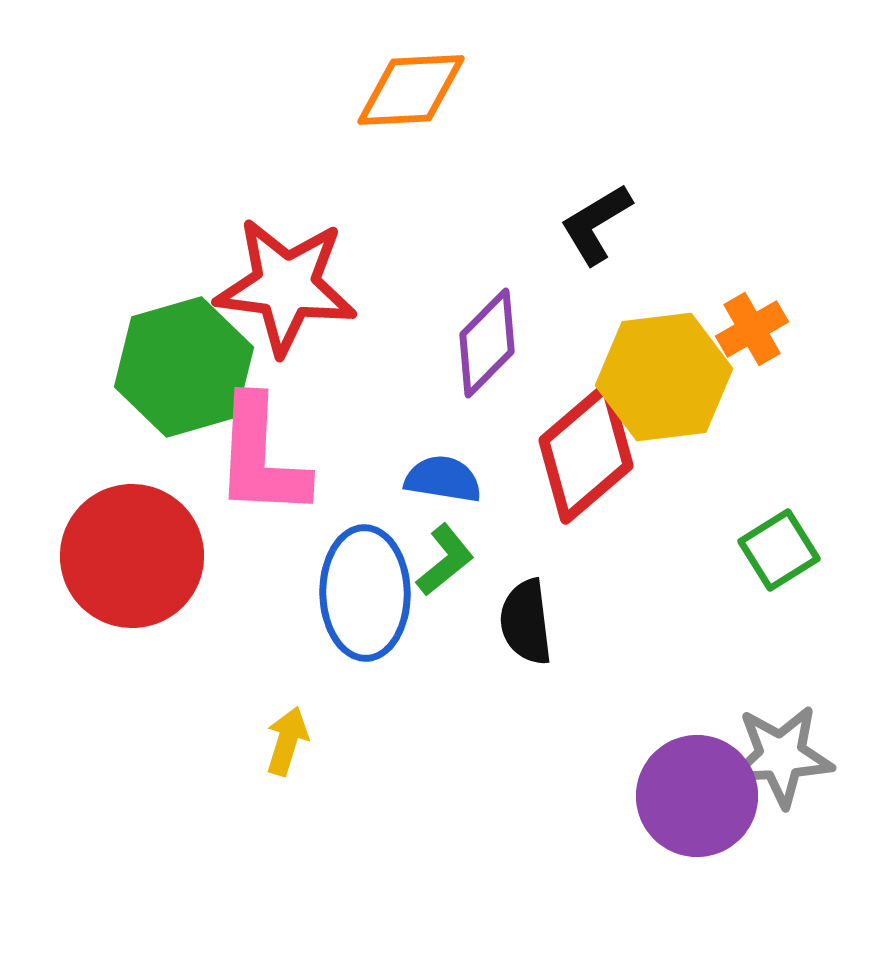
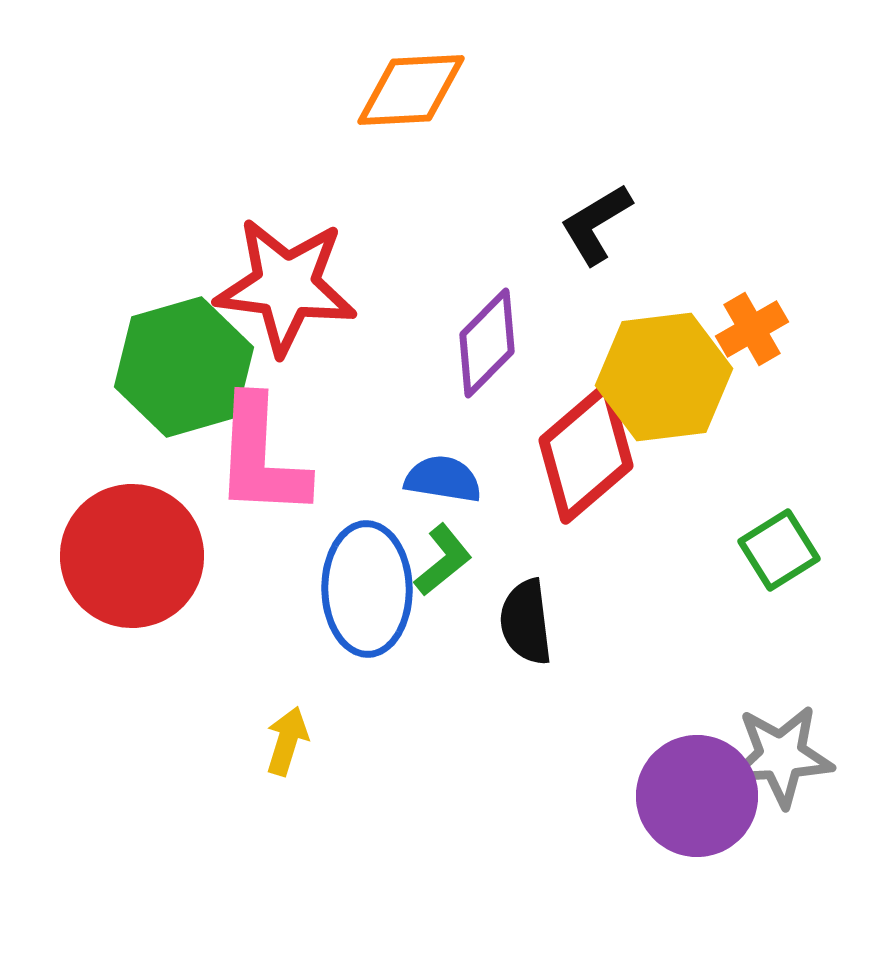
green L-shape: moved 2 px left
blue ellipse: moved 2 px right, 4 px up
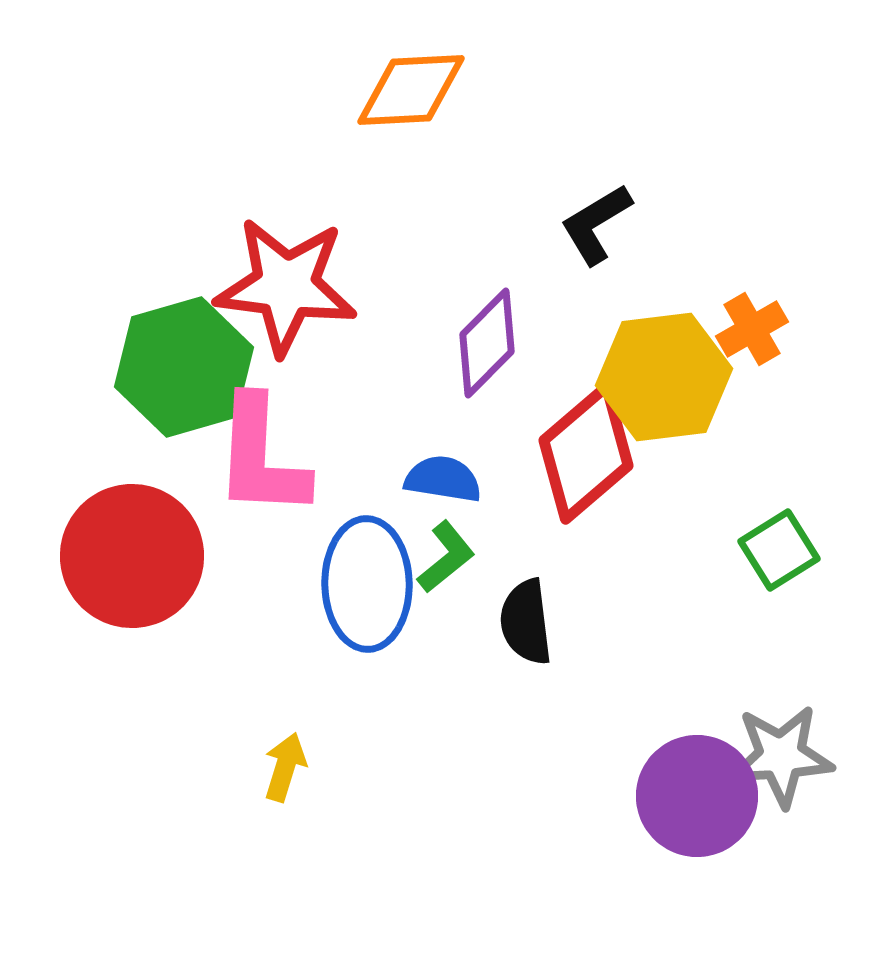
green L-shape: moved 3 px right, 3 px up
blue ellipse: moved 5 px up
yellow arrow: moved 2 px left, 26 px down
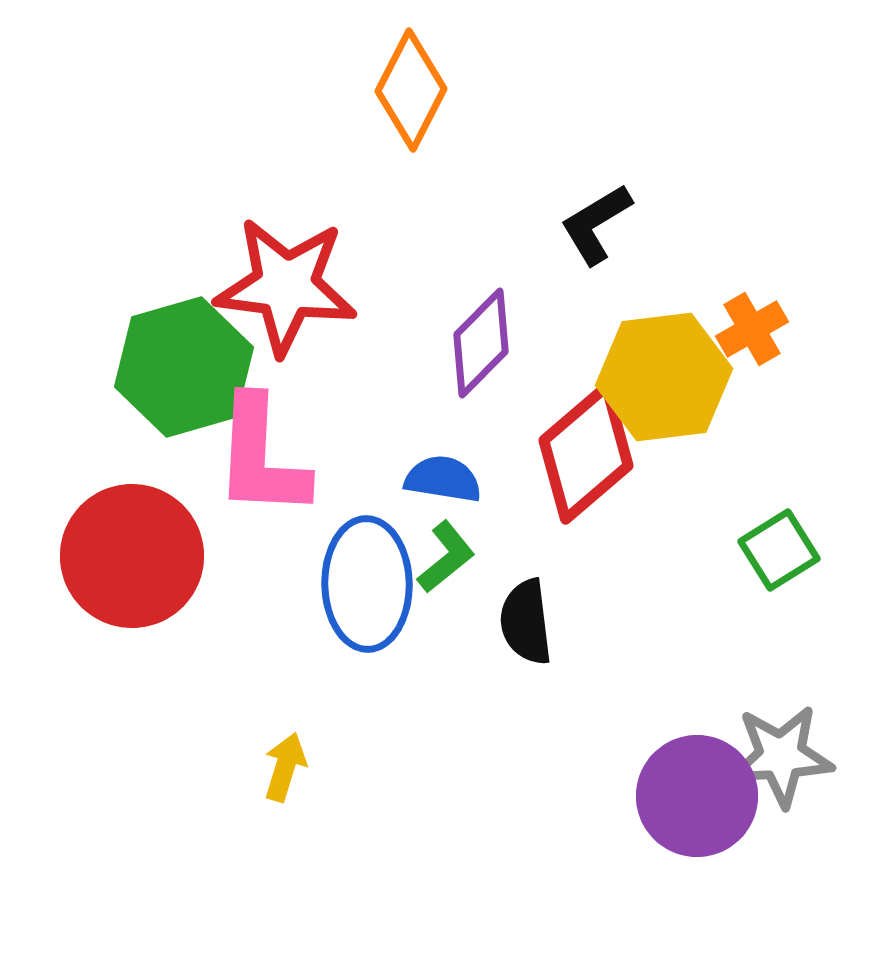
orange diamond: rotated 60 degrees counterclockwise
purple diamond: moved 6 px left
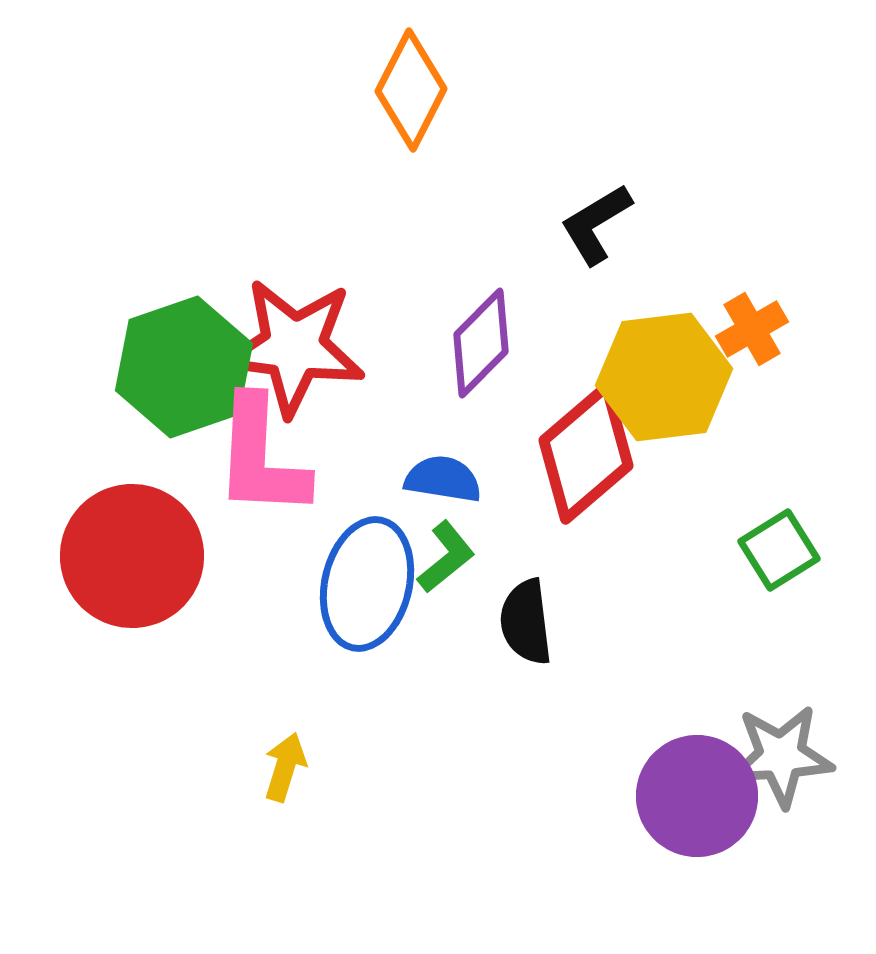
red star: moved 8 px right, 61 px down
green hexagon: rotated 3 degrees counterclockwise
blue ellipse: rotated 14 degrees clockwise
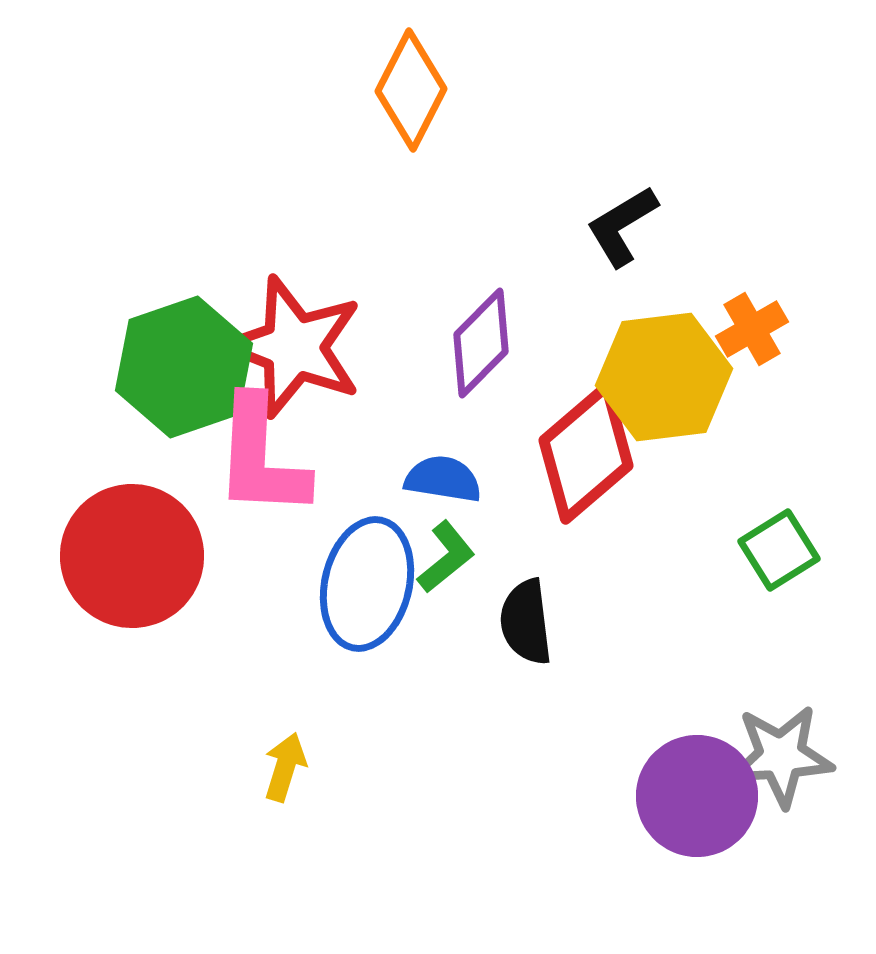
black L-shape: moved 26 px right, 2 px down
red star: rotated 14 degrees clockwise
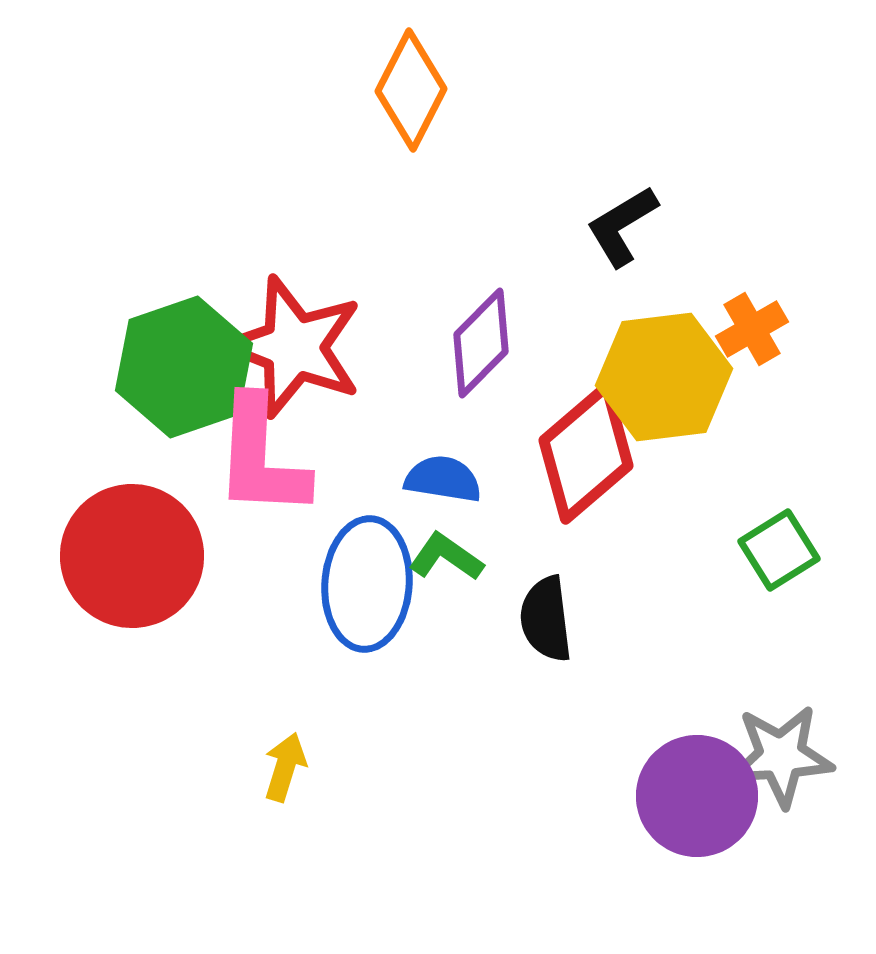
green L-shape: rotated 106 degrees counterclockwise
blue ellipse: rotated 9 degrees counterclockwise
black semicircle: moved 20 px right, 3 px up
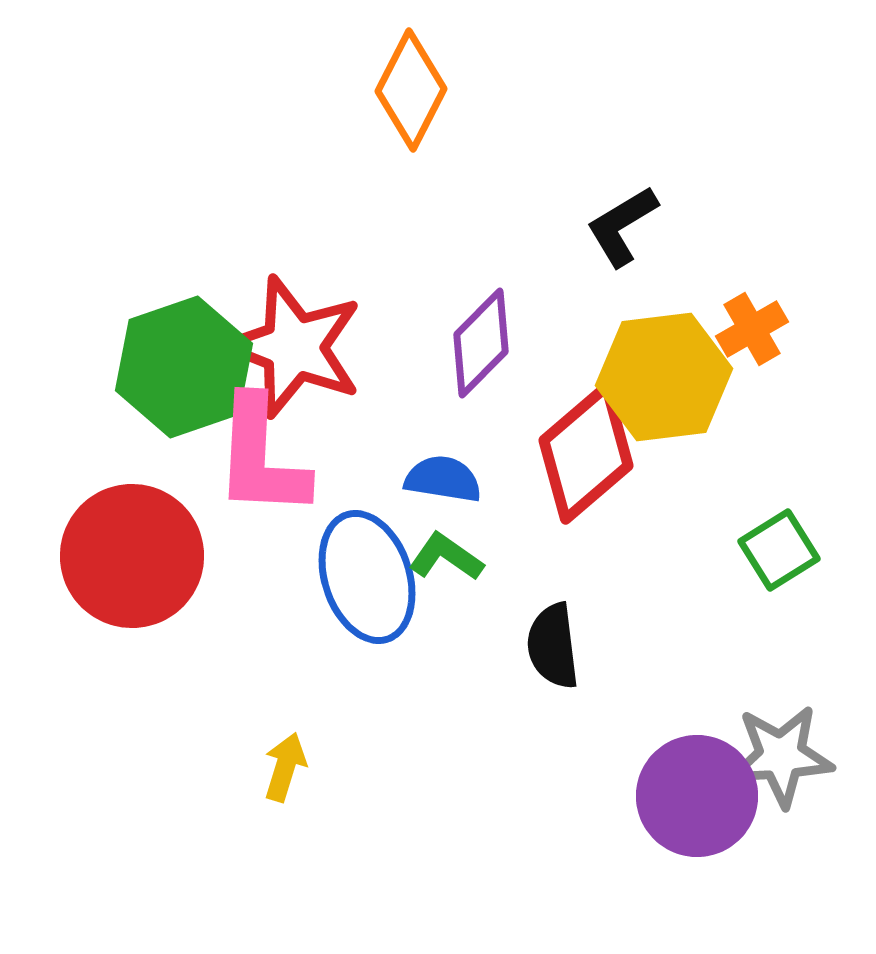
blue ellipse: moved 7 px up; rotated 22 degrees counterclockwise
black semicircle: moved 7 px right, 27 px down
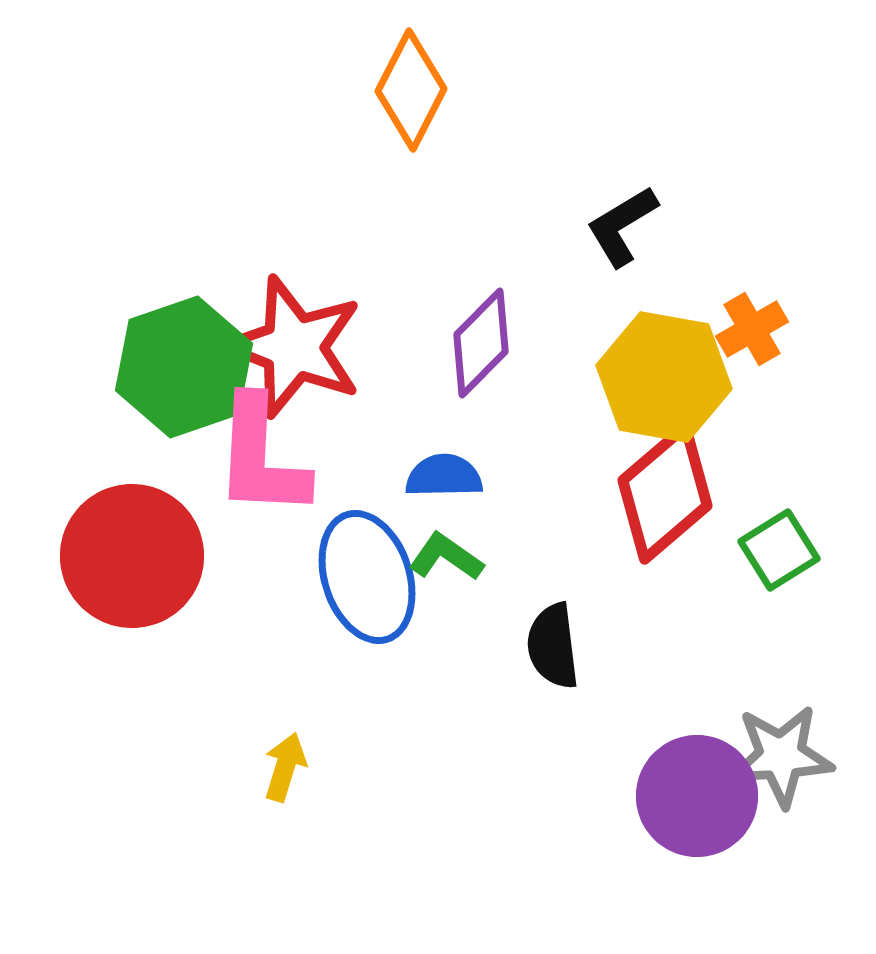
yellow hexagon: rotated 17 degrees clockwise
red diamond: moved 79 px right, 40 px down
blue semicircle: moved 1 px right, 3 px up; rotated 10 degrees counterclockwise
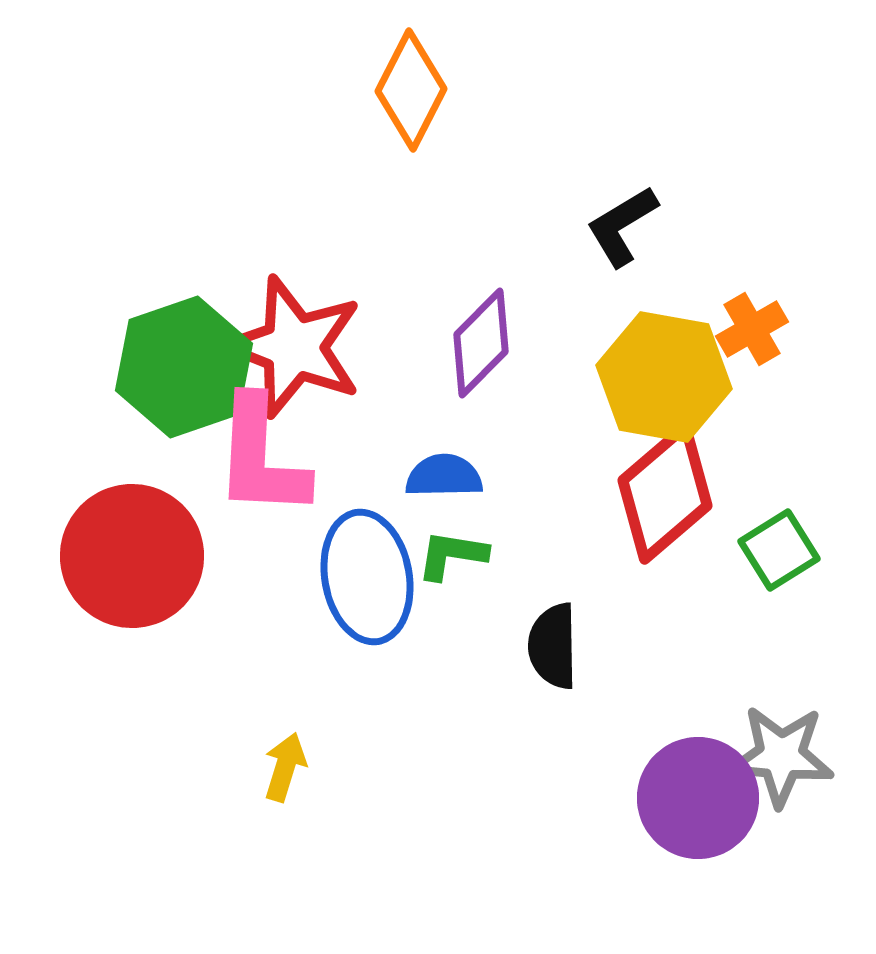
green L-shape: moved 6 px right, 2 px up; rotated 26 degrees counterclockwise
blue ellipse: rotated 8 degrees clockwise
black semicircle: rotated 6 degrees clockwise
gray star: rotated 8 degrees clockwise
purple circle: moved 1 px right, 2 px down
